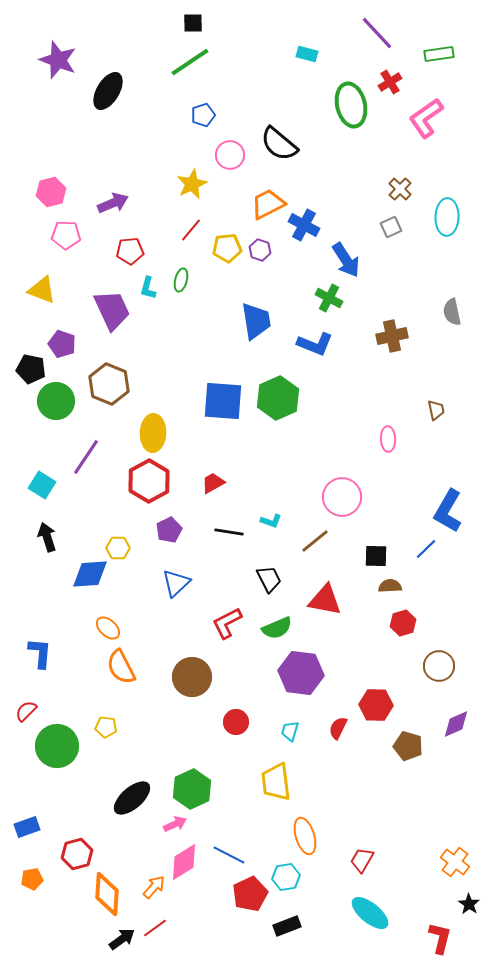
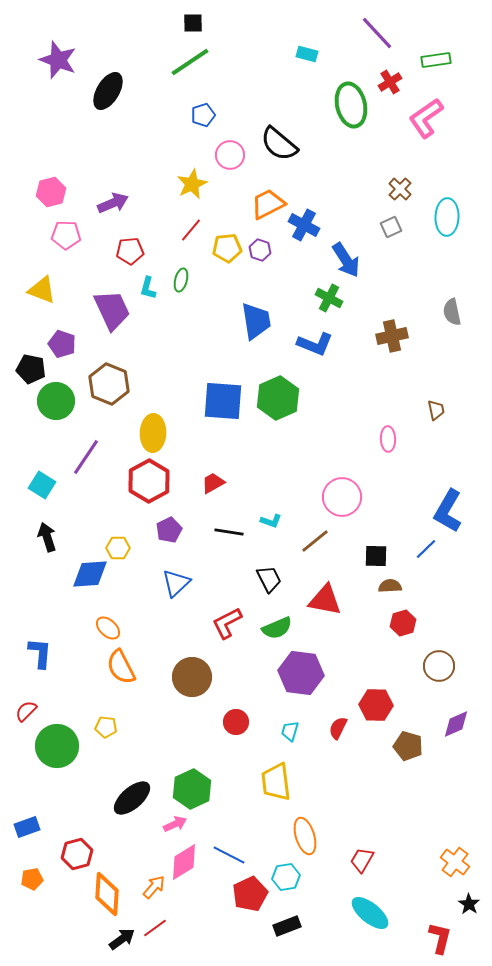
green rectangle at (439, 54): moved 3 px left, 6 px down
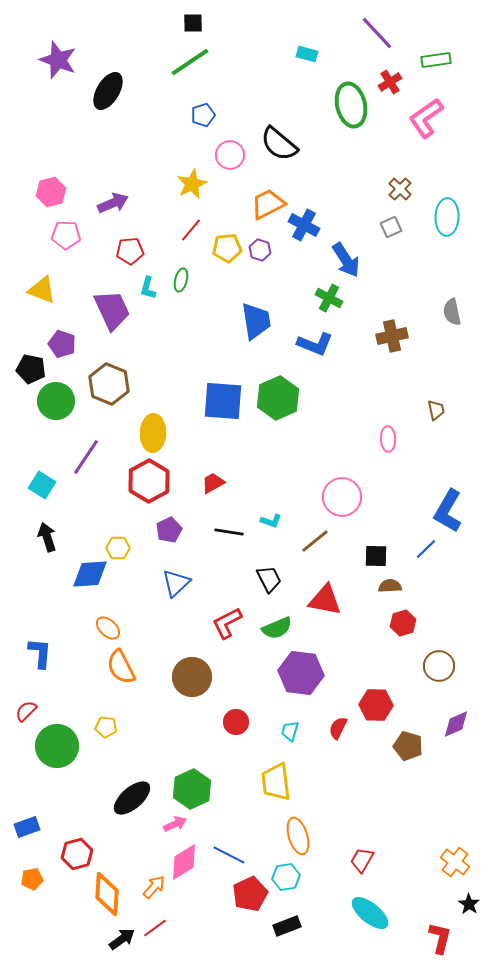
orange ellipse at (305, 836): moved 7 px left
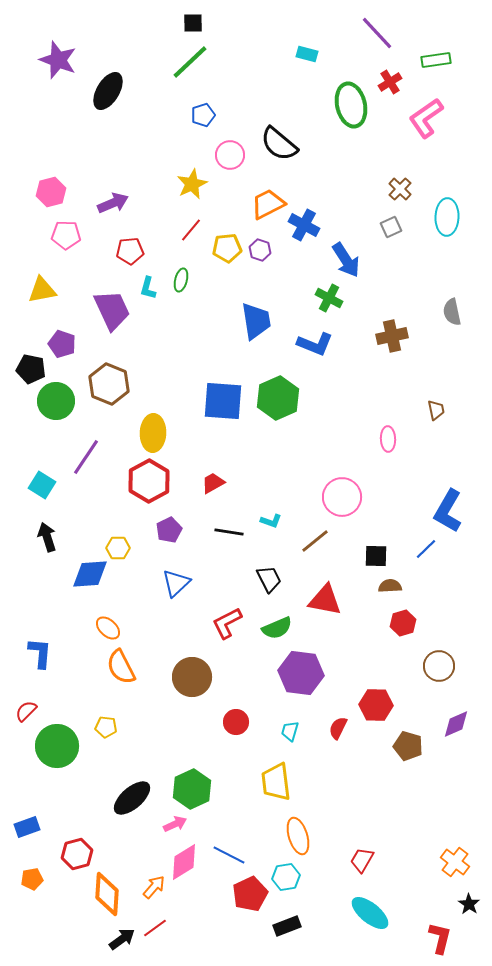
green line at (190, 62): rotated 9 degrees counterclockwise
yellow triangle at (42, 290): rotated 32 degrees counterclockwise
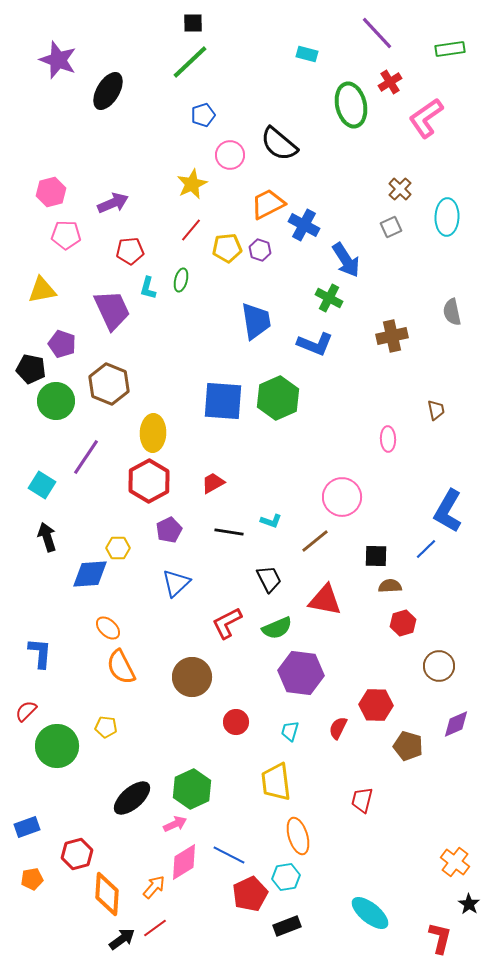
green rectangle at (436, 60): moved 14 px right, 11 px up
red trapezoid at (362, 860): moved 60 px up; rotated 16 degrees counterclockwise
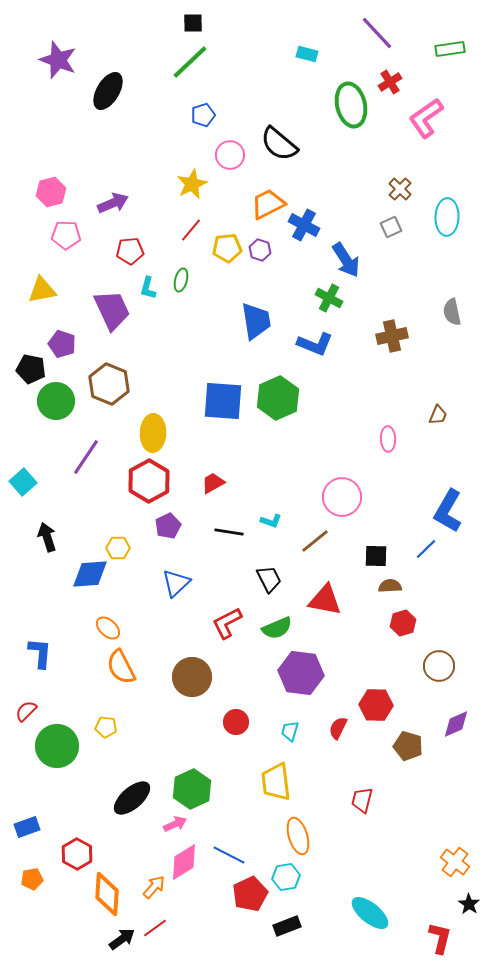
brown trapezoid at (436, 410): moved 2 px right, 5 px down; rotated 35 degrees clockwise
cyan square at (42, 485): moved 19 px left, 3 px up; rotated 16 degrees clockwise
purple pentagon at (169, 530): moved 1 px left, 4 px up
red hexagon at (77, 854): rotated 16 degrees counterclockwise
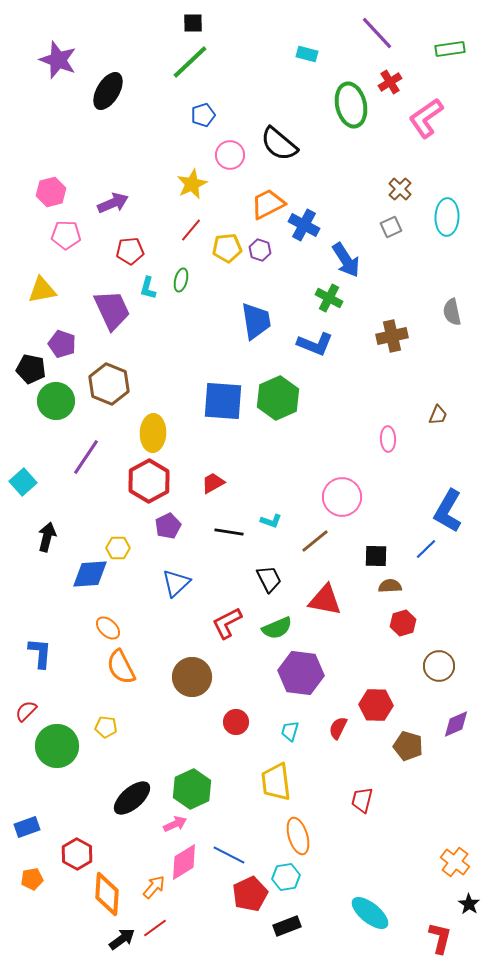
black arrow at (47, 537): rotated 32 degrees clockwise
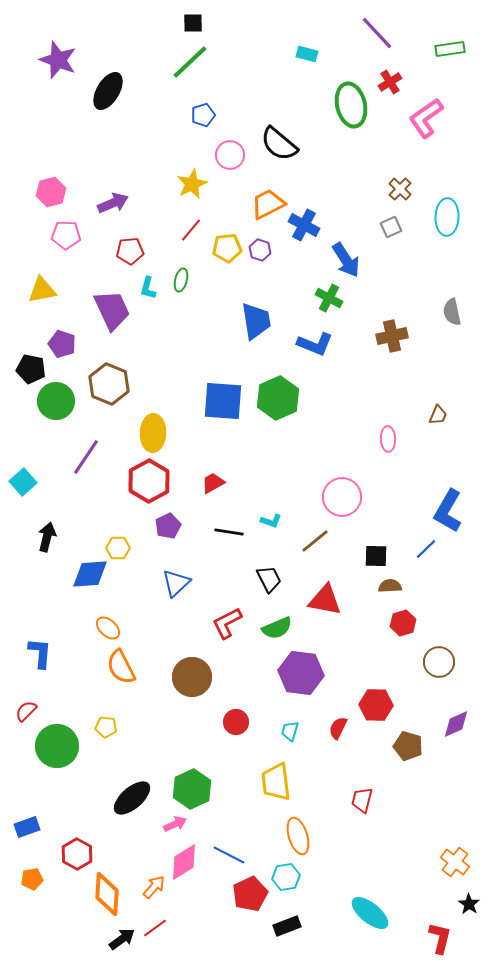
brown circle at (439, 666): moved 4 px up
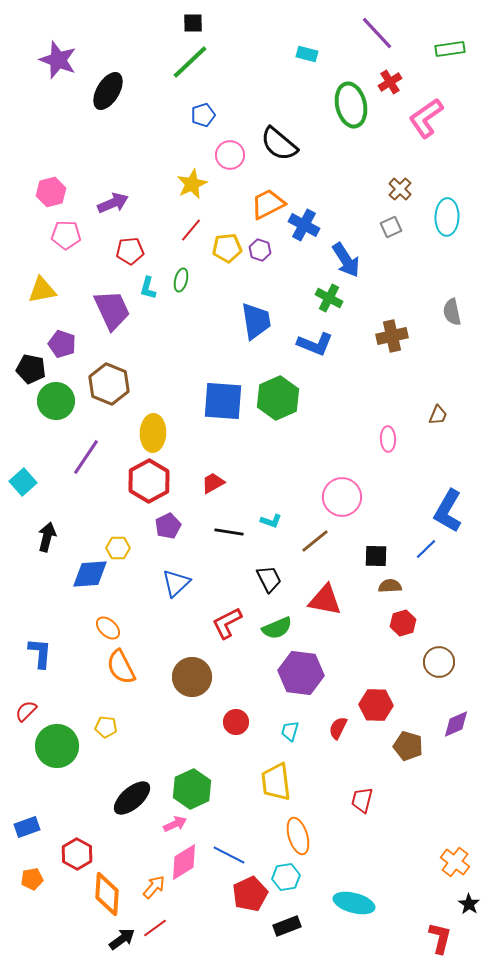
cyan ellipse at (370, 913): moved 16 px left, 10 px up; rotated 24 degrees counterclockwise
